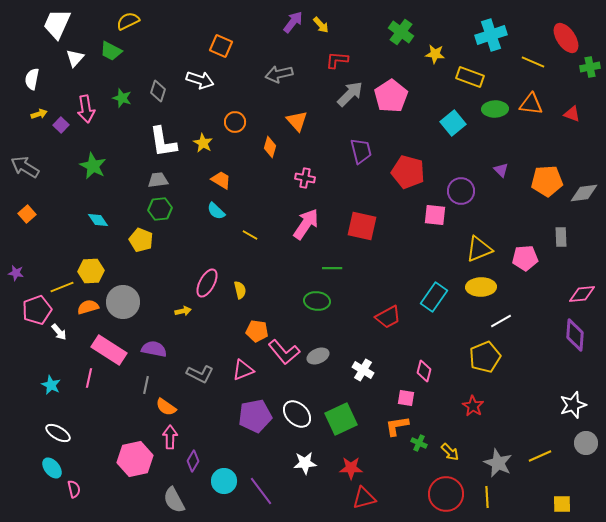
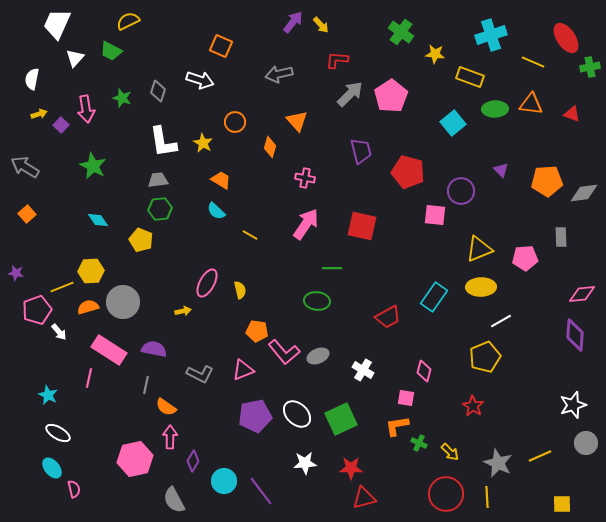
cyan star at (51, 385): moved 3 px left, 10 px down
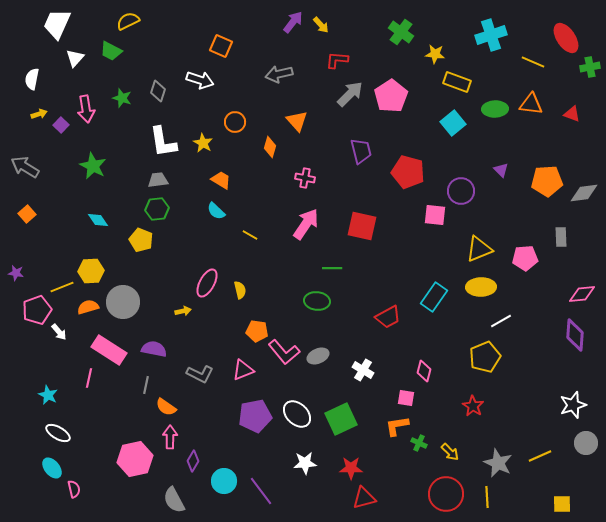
yellow rectangle at (470, 77): moved 13 px left, 5 px down
green hexagon at (160, 209): moved 3 px left
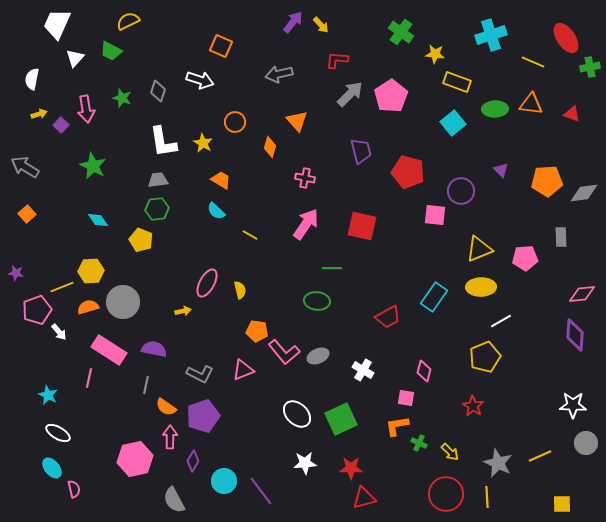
white star at (573, 405): rotated 20 degrees clockwise
purple pentagon at (255, 416): moved 52 px left; rotated 8 degrees counterclockwise
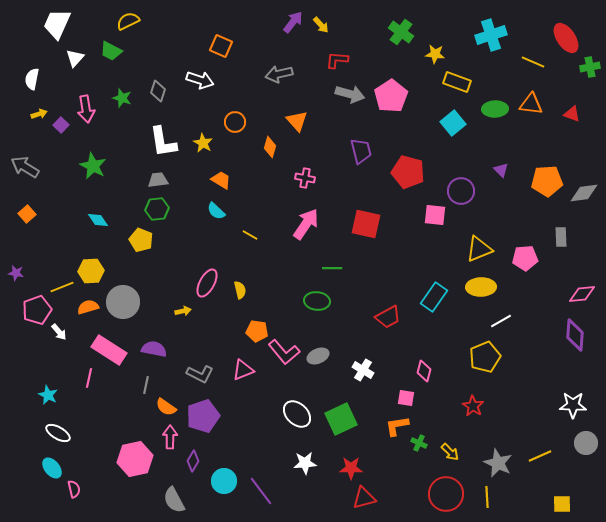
gray arrow at (350, 94): rotated 60 degrees clockwise
red square at (362, 226): moved 4 px right, 2 px up
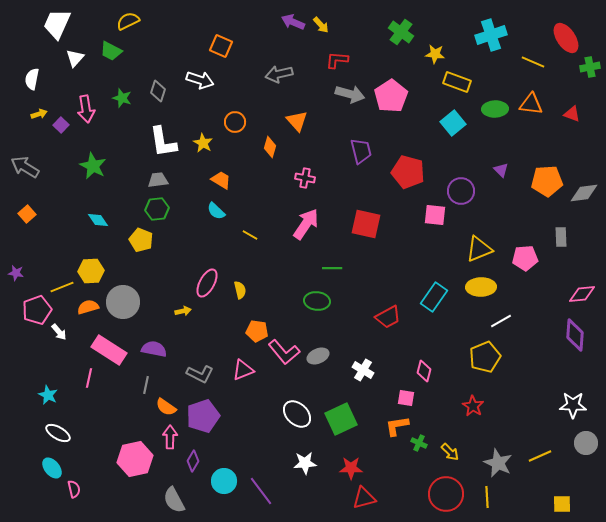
purple arrow at (293, 22): rotated 105 degrees counterclockwise
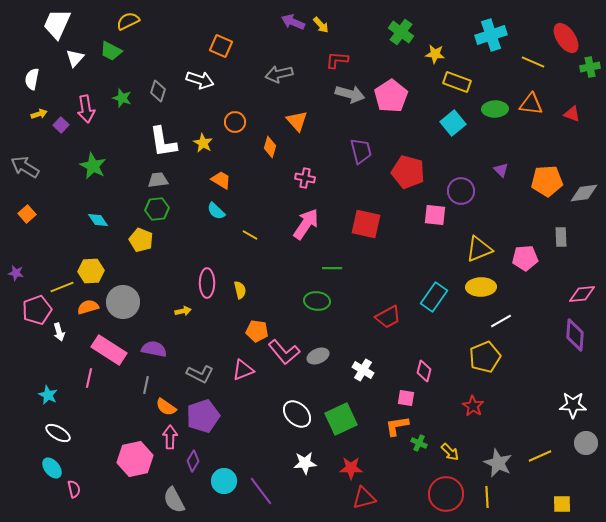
pink ellipse at (207, 283): rotated 28 degrees counterclockwise
white arrow at (59, 332): rotated 24 degrees clockwise
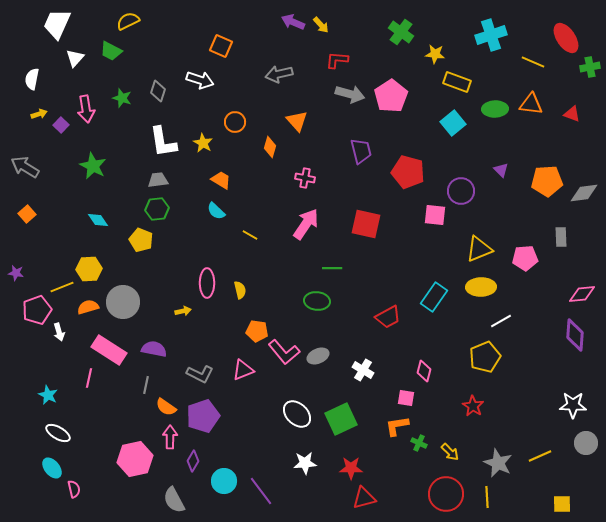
yellow hexagon at (91, 271): moved 2 px left, 2 px up
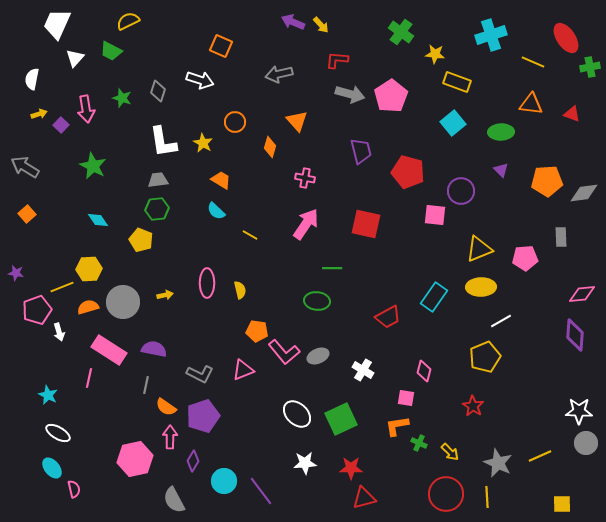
green ellipse at (495, 109): moved 6 px right, 23 px down
yellow arrow at (183, 311): moved 18 px left, 16 px up
white star at (573, 405): moved 6 px right, 6 px down
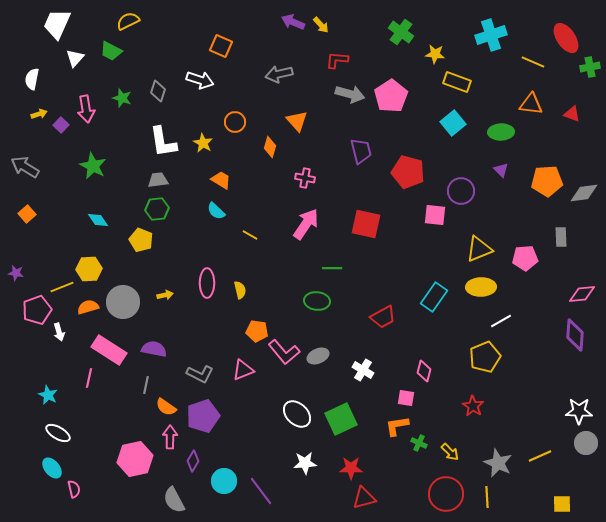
red trapezoid at (388, 317): moved 5 px left
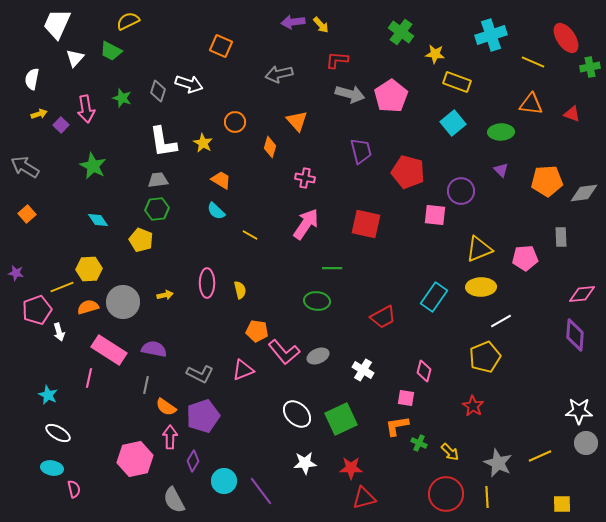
purple arrow at (293, 22): rotated 30 degrees counterclockwise
white arrow at (200, 80): moved 11 px left, 4 px down
cyan ellipse at (52, 468): rotated 40 degrees counterclockwise
